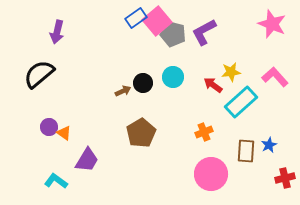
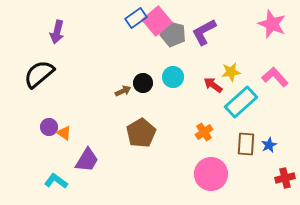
orange cross: rotated 12 degrees counterclockwise
brown rectangle: moved 7 px up
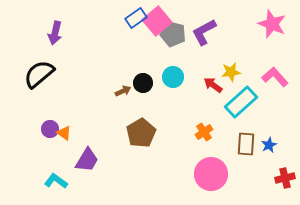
purple arrow: moved 2 px left, 1 px down
purple circle: moved 1 px right, 2 px down
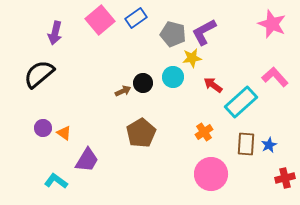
pink square: moved 57 px left, 1 px up
yellow star: moved 39 px left, 14 px up
purple circle: moved 7 px left, 1 px up
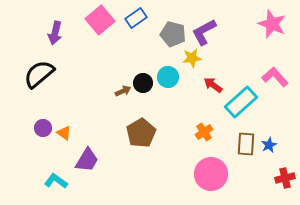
cyan circle: moved 5 px left
